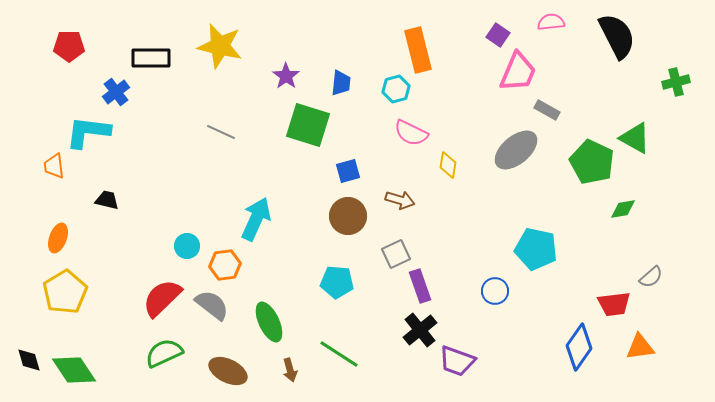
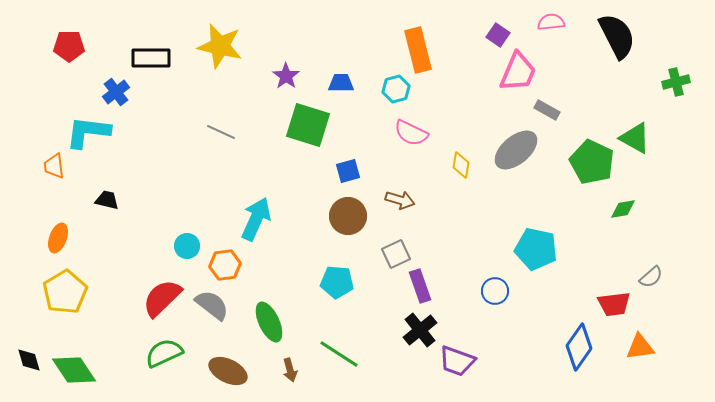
blue trapezoid at (341, 83): rotated 96 degrees counterclockwise
yellow diamond at (448, 165): moved 13 px right
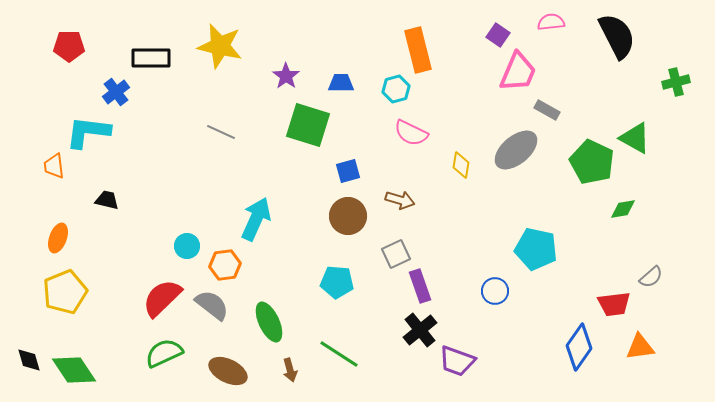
yellow pentagon at (65, 292): rotated 9 degrees clockwise
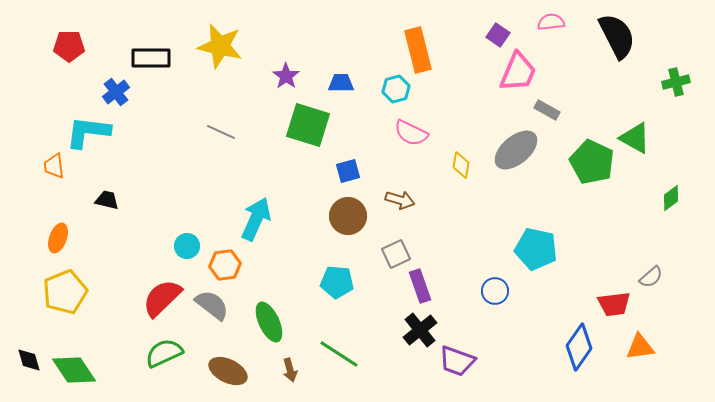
green diamond at (623, 209): moved 48 px right, 11 px up; rotated 28 degrees counterclockwise
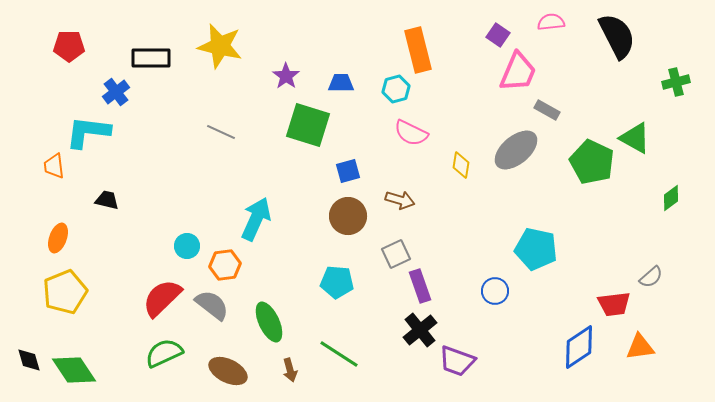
blue diamond at (579, 347): rotated 21 degrees clockwise
